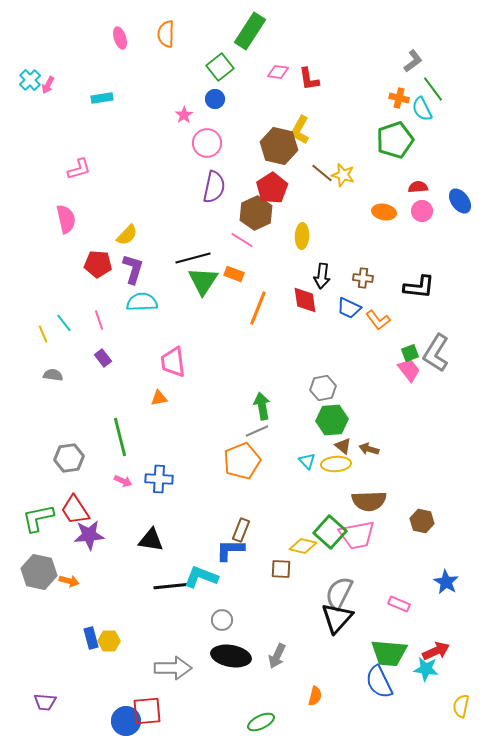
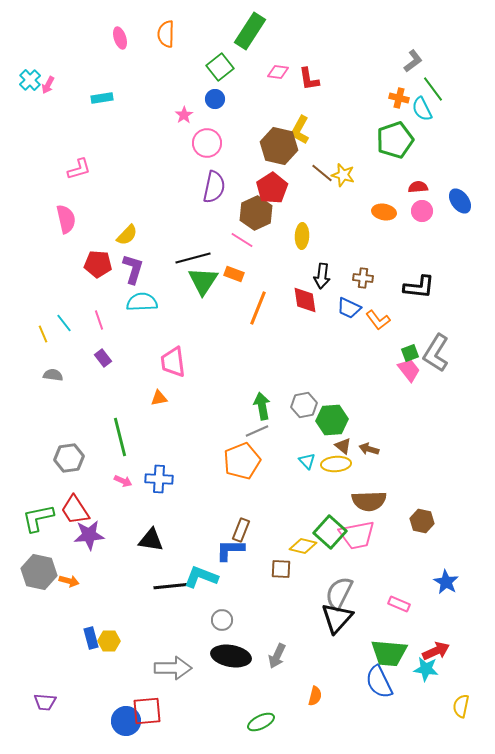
gray hexagon at (323, 388): moved 19 px left, 17 px down
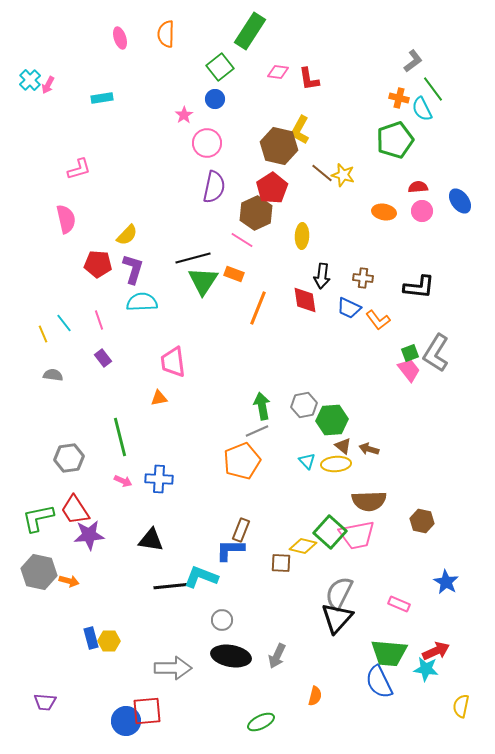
brown square at (281, 569): moved 6 px up
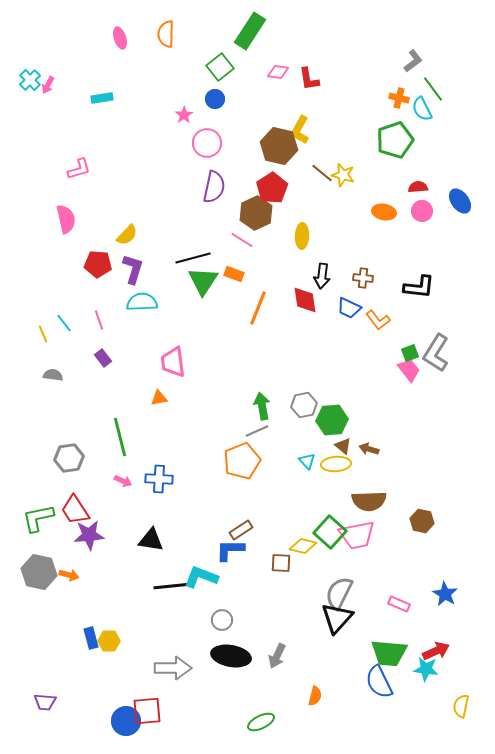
brown rectangle at (241, 530): rotated 35 degrees clockwise
orange arrow at (69, 581): moved 6 px up
blue star at (446, 582): moved 1 px left, 12 px down
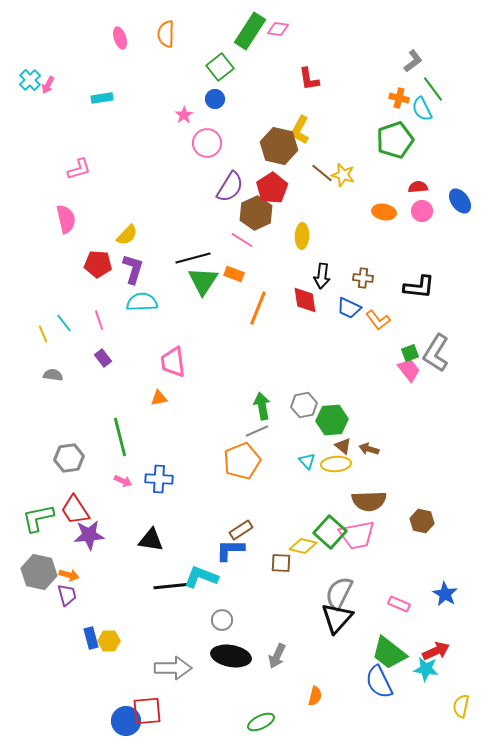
pink diamond at (278, 72): moved 43 px up
purple semicircle at (214, 187): moved 16 px right; rotated 20 degrees clockwise
green trapezoid at (389, 653): rotated 33 degrees clockwise
purple trapezoid at (45, 702): moved 22 px right, 107 px up; rotated 110 degrees counterclockwise
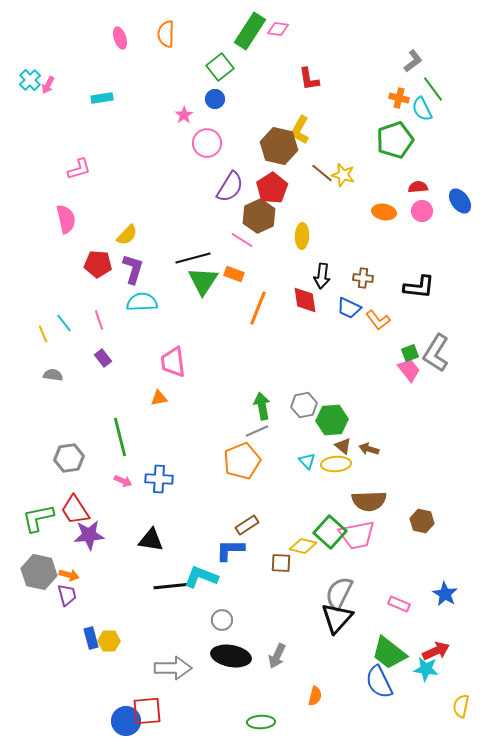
brown hexagon at (256, 213): moved 3 px right, 3 px down
brown rectangle at (241, 530): moved 6 px right, 5 px up
green ellipse at (261, 722): rotated 24 degrees clockwise
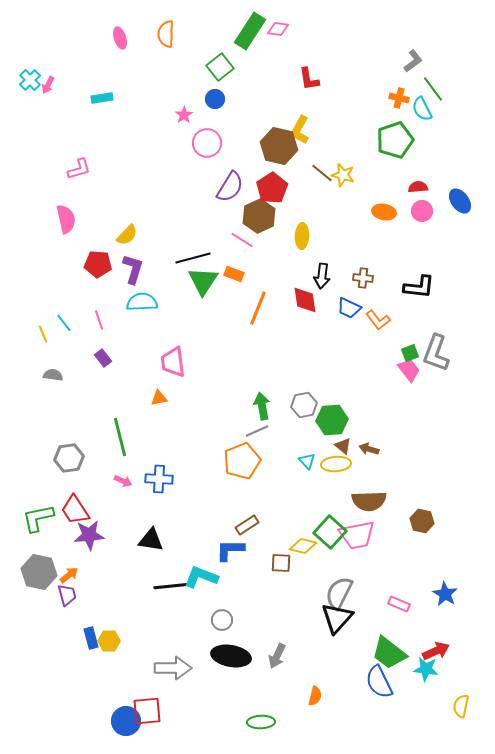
gray L-shape at (436, 353): rotated 12 degrees counterclockwise
orange arrow at (69, 575): rotated 54 degrees counterclockwise
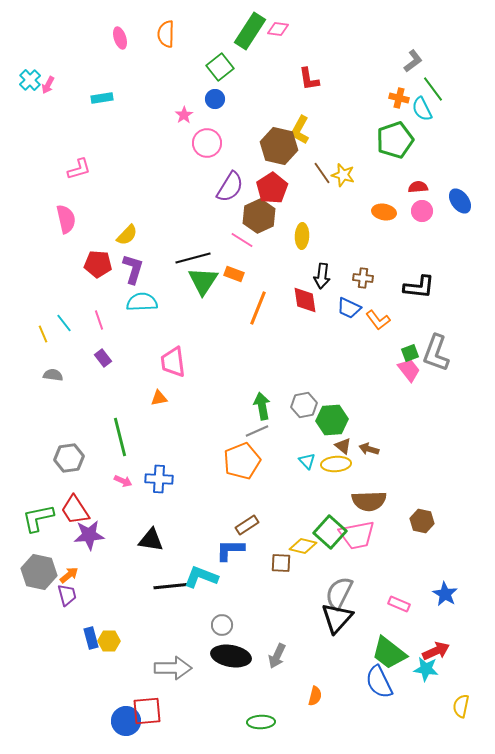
brown line at (322, 173): rotated 15 degrees clockwise
gray circle at (222, 620): moved 5 px down
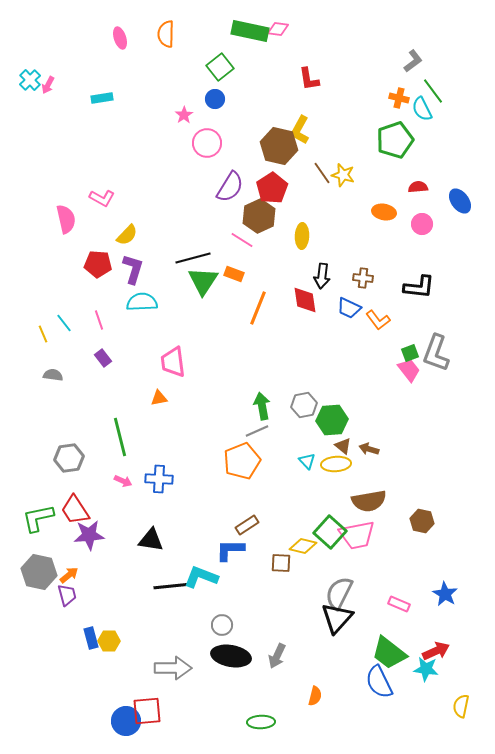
green rectangle at (250, 31): rotated 69 degrees clockwise
green line at (433, 89): moved 2 px down
pink L-shape at (79, 169): moved 23 px right, 29 px down; rotated 45 degrees clockwise
pink circle at (422, 211): moved 13 px down
brown semicircle at (369, 501): rotated 8 degrees counterclockwise
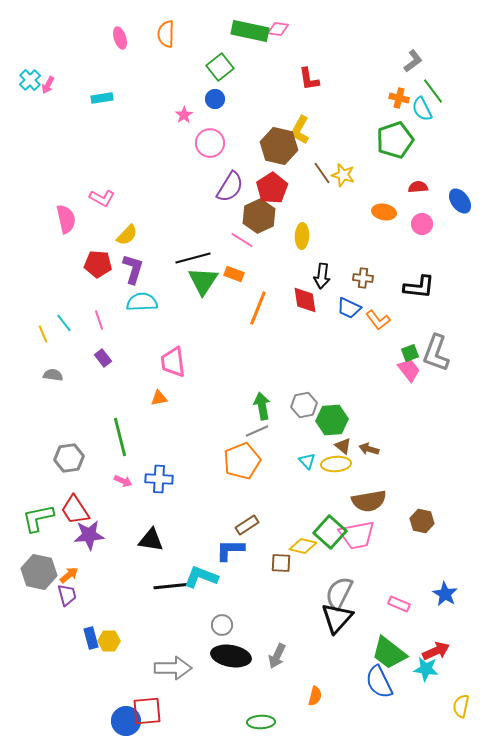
pink circle at (207, 143): moved 3 px right
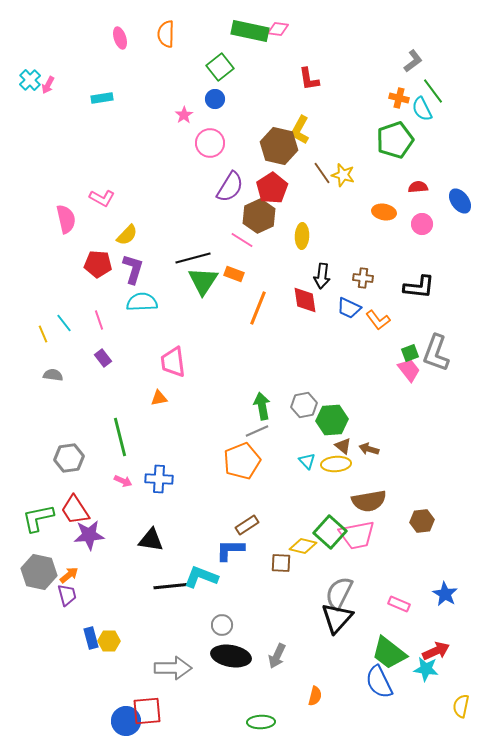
brown hexagon at (422, 521): rotated 20 degrees counterclockwise
